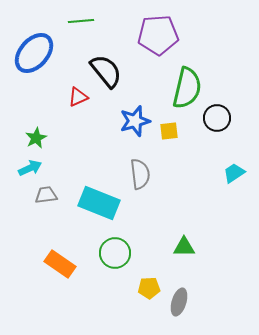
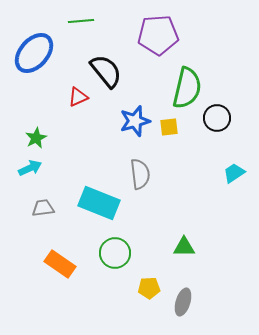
yellow square: moved 4 px up
gray trapezoid: moved 3 px left, 13 px down
gray ellipse: moved 4 px right
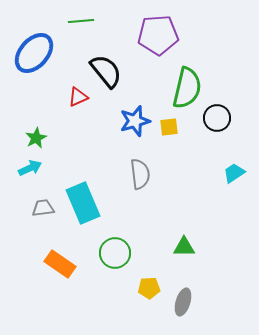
cyan rectangle: moved 16 px left; rotated 45 degrees clockwise
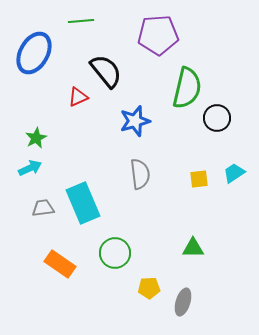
blue ellipse: rotated 12 degrees counterclockwise
yellow square: moved 30 px right, 52 px down
green triangle: moved 9 px right, 1 px down
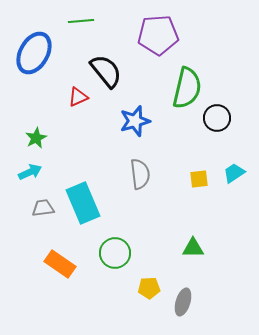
cyan arrow: moved 4 px down
